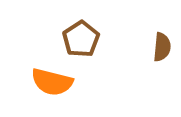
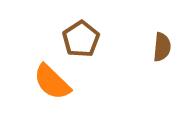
orange semicircle: rotated 30 degrees clockwise
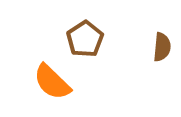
brown pentagon: moved 4 px right
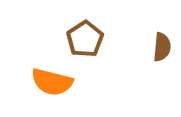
orange semicircle: rotated 30 degrees counterclockwise
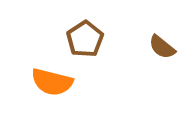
brown semicircle: rotated 124 degrees clockwise
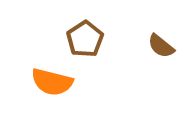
brown semicircle: moved 1 px left, 1 px up
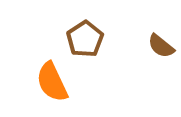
orange semicircle: rotated 51 degrees clockwise
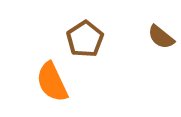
brown semicircle: moved 9 px up
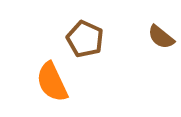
brown pentagon: rotated 15 degrees counterclockwise
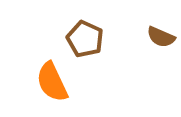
brown semicircle: rotated 16 degrees counterclockwise
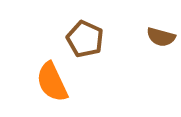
brown semicircle: rotated 8 degrees counterclockwise
